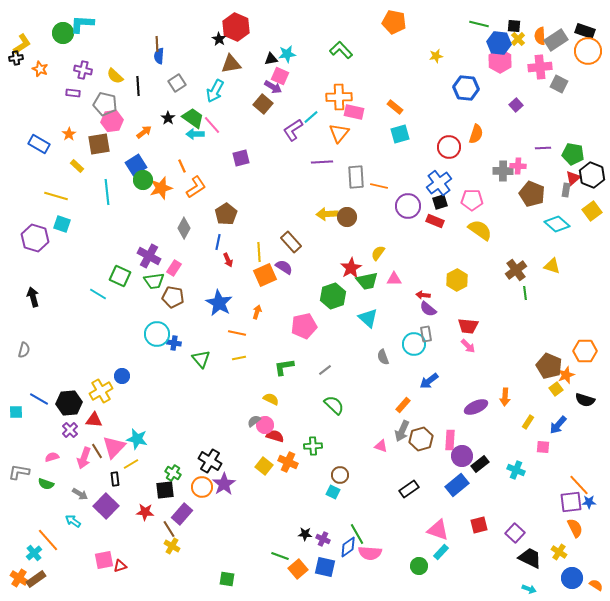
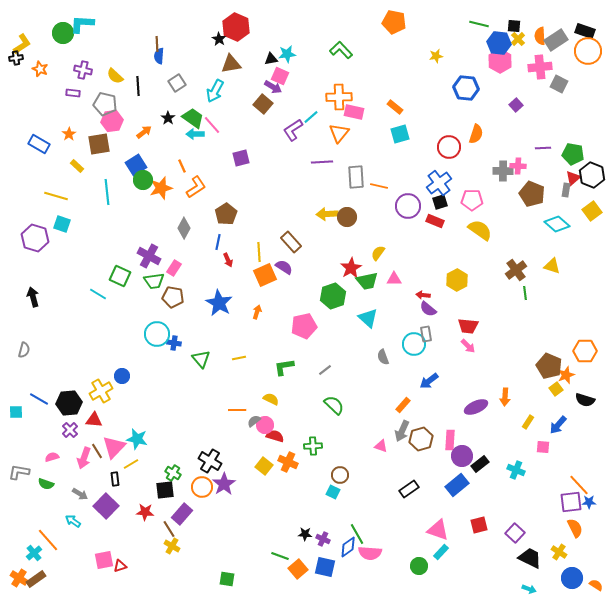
orange line at (237, 333): moved 77 px down; rotated 12 degrees counterclockwise
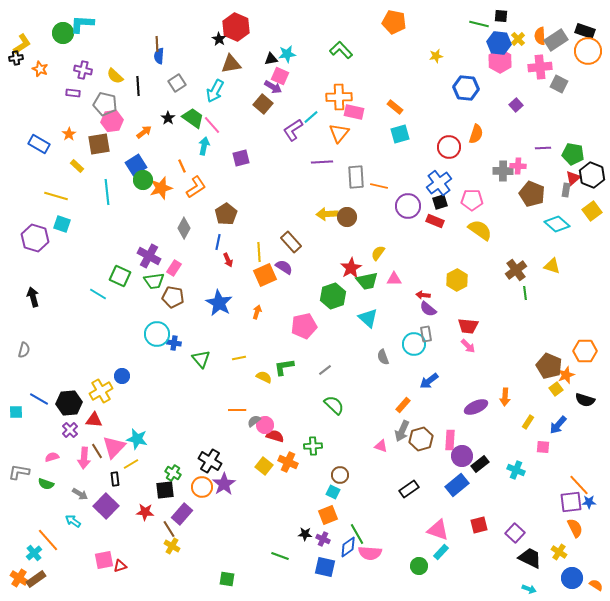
black square at (514, 26): moved 13 px left, 10 px up
cyan arrow at (195, 134): moved 9 px right, 12 px down; rotated 102 degrees clockwise
yellow semicircle at (271, 399): moved 7 px left, 22 px up
pink arrow at (84, 458): rotated 15 degrees counterclockwise
orange square at (298, 569): moved 30 px right, 54 px up; rotated 18 degrees clockwise
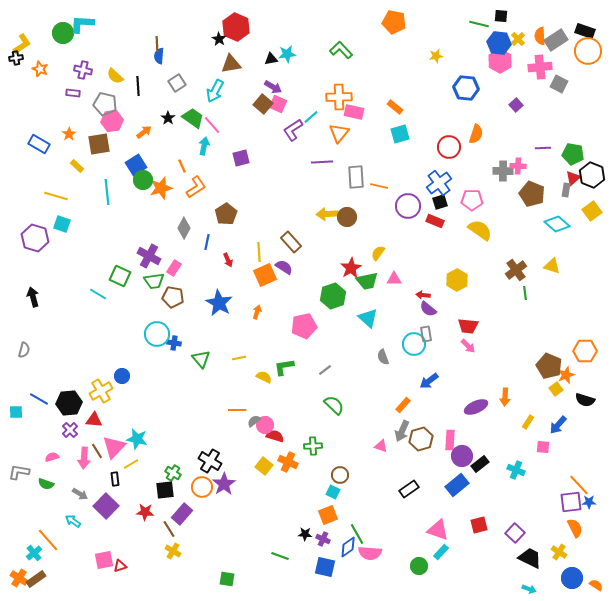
pink square at (280, 76): moved 2 px left, 28 px down
blue line at (218, 242): moved 11 px left
yellow cross at (172, 546): moved 1 px right, 5 px down
